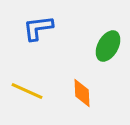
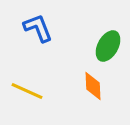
blue L-shape: rotated 76 degrees clockwise
orange diamond: moved 11 px right, 7 px up
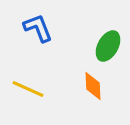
yellow line: moved 1 px right, 2 px up
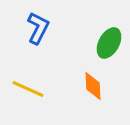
blue L-shape: rotated 48 degrees clockwise
green ellipse: moved 1 px right, 3 px up
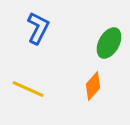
orange diamond: rotated 44 degrees clockwise
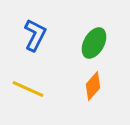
blue L-shape: moved 3 px left, 7 px down
green ellipse: moved 15 px left
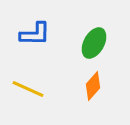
blue L-shape: moved 1 px up; rotated 64 degrees clockwise
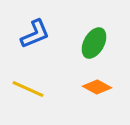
blue L-shape: rotated 24 degrees counterclockwise
orange diamond: moved 4 px right, 1 px down; rotated 76 degrees clockwise
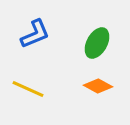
green ellipse: moved 3 px right
orange diamond: moved 1 px right, 1 px up
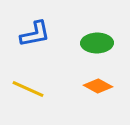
blue L-shape: rotated 12 degrees clockwise
green ellipse: rotated 60 degrees clockwise
